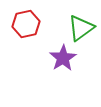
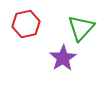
green triangle: rotated 12 degrees counterclockwise
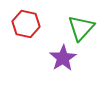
red hexagon: rotated 24 degrees clockwise
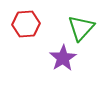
red hexagon: rotated 16 degrees counterclockwise
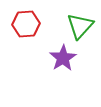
green triangle: moved 1 px left, 2 px up
